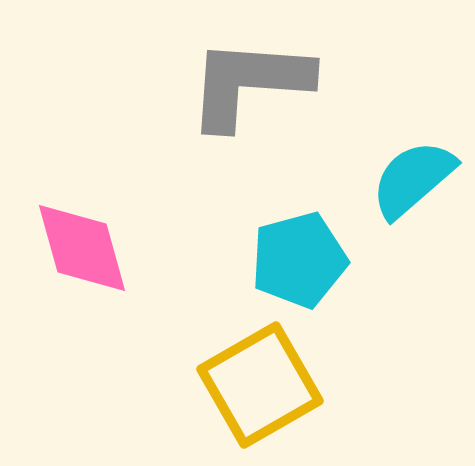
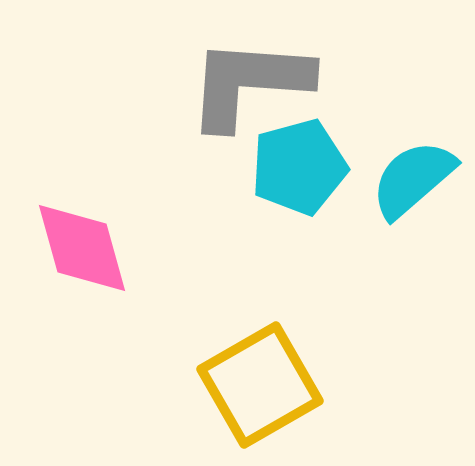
cyan pentagon: moved 93 px up
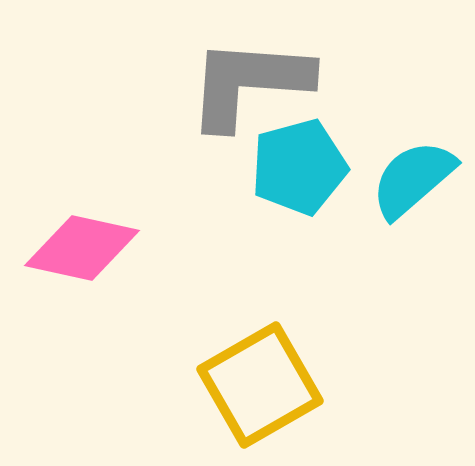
pink diamond: rotated 62 degrees counterclockwise
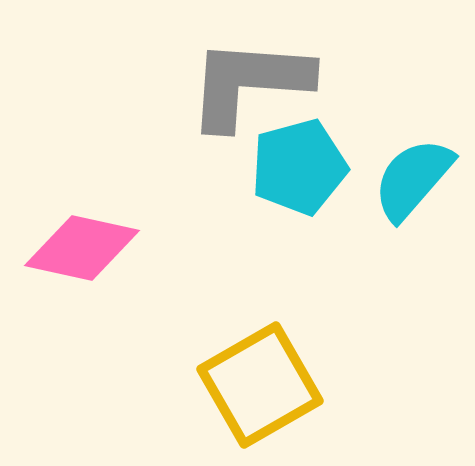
cyan semicircle: rotated 8 degrees counterclockwise
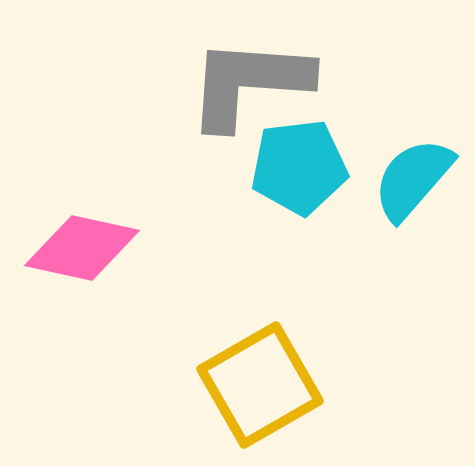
cyan pentagon: rotated 8 degrees clockwise
